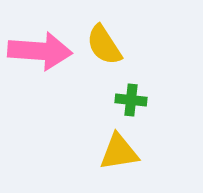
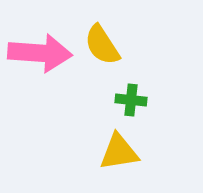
yellow semicircle: moved 2 px left
pink arrow: moved 2 px down
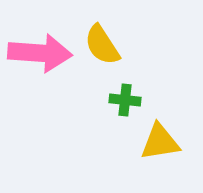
green cross: moved 6 px left
yellow triangle: moved 41 px right, 10 px up
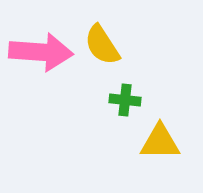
pink arrow: moved 1 px right, 1 px up
yellow triangle: rotated 9 degrees clockwise
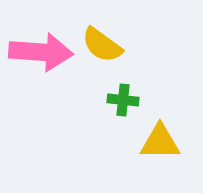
yellow semicircle: rotated 21 degrees counterclockwise
green cross: moved 2 px left
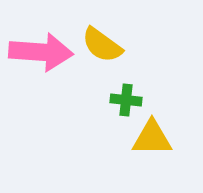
green cross: moved 3 px right
yellow triangle: moved 8 px left, 4 px up
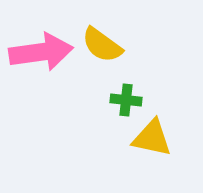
pink arrow: rotated 12 degrees counterclockwise
yellow triangle: rotated 12 degrees clockwise
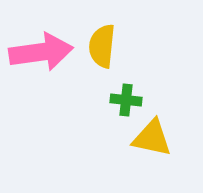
yellow semicircle: moved 1 px down; rotated 60 degrees clockwise
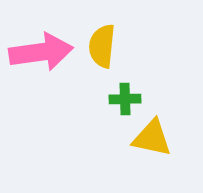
green cross: moved 1 px left, 1 px up; rotated 8 degrees counterclockwise
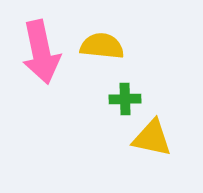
yellow semicircle: rotated 90 degrees clockwise
pink arrow: rotated 86 degrees clockwise
